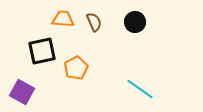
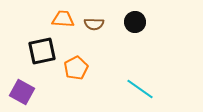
brown semicircle: moved 2 px down; rotated 114 degrees clockwise
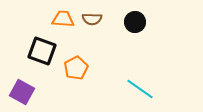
brown semicircle: moved 2 px left, 5 px up
black square: rotated 32 degrees clockwise
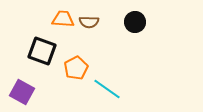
brown semicircle: moved 3 px left, 3 px down
cyan line: moved 33 px left
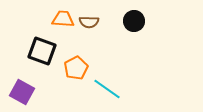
black circle: moved 1 px left, 1 px up
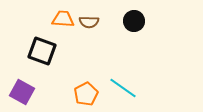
orange pentagon: moved 10 px right, 26 px down
cyan line: moved 16 px right, 1 px up
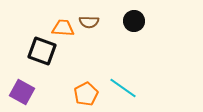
orange trapezoid: moved 9 px down
